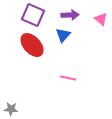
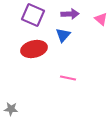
purple arrow: moved 1 px up
red ellipse: moved 2 px right, 4 px down; rotated 60 degrees counterclockwise
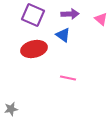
blue triangle: rotated 35 degrees counterclockwise
gray star: rotated 16 degrees counterclockwise
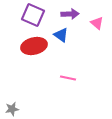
pink triangle: moved 4 px left, 4 px down
blue triangle: moved 2 px left
red ellipse: moved 3 px up
gray star: moved 1 px right
